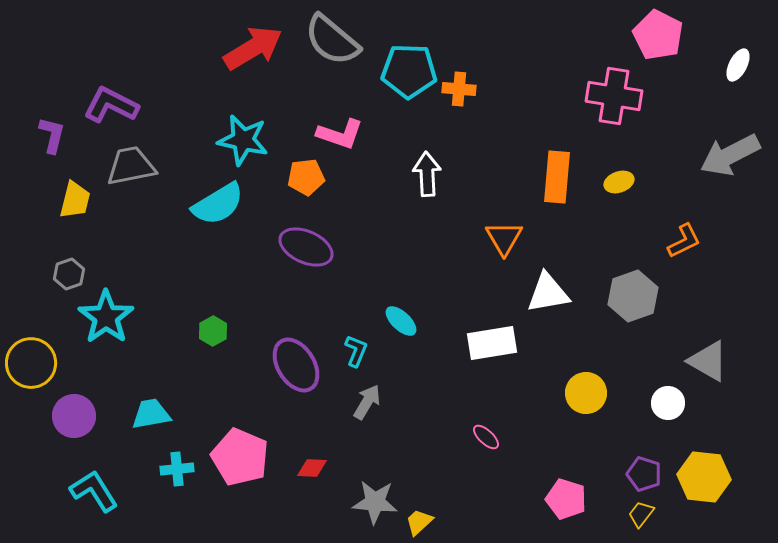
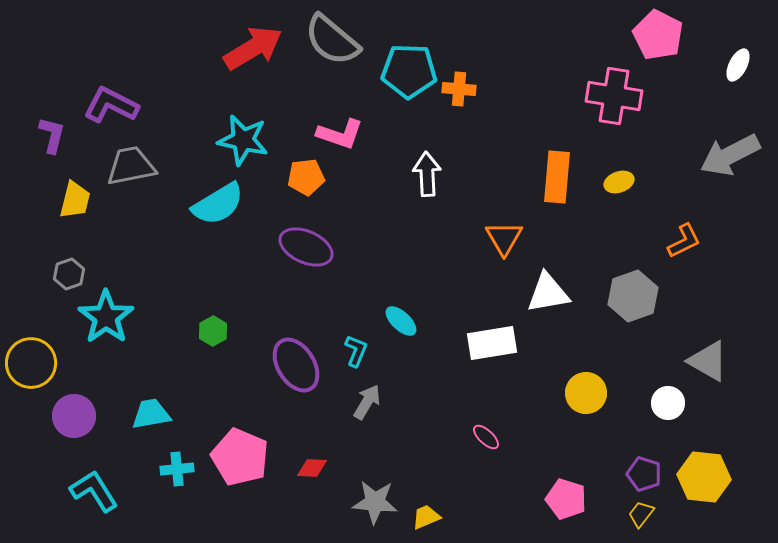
yellow trapezoid at (419, 522): moved 7 px right, 5 px up; rotated 20 degrees clockwise
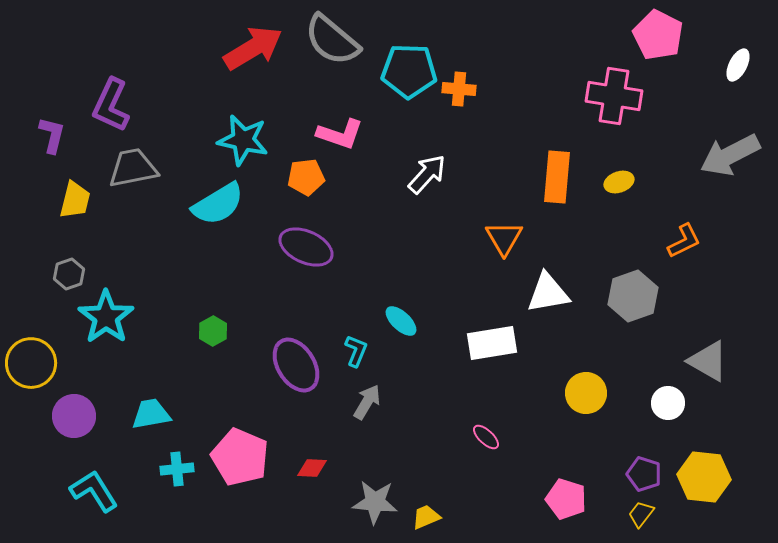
purple L-shape at (111, 105): rotated 92 degrees counterclockwise
gray trapezoid at (131, 166): moved 2 px right, 2 px down
white arrow at (427, 174): rotated 45 degrees clockwise
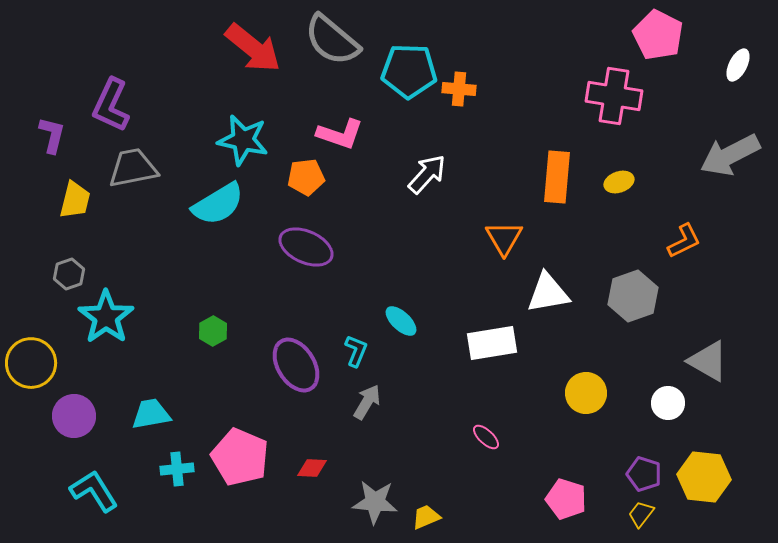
red arrow at (253, 48): rotated 70 degrees clockwise
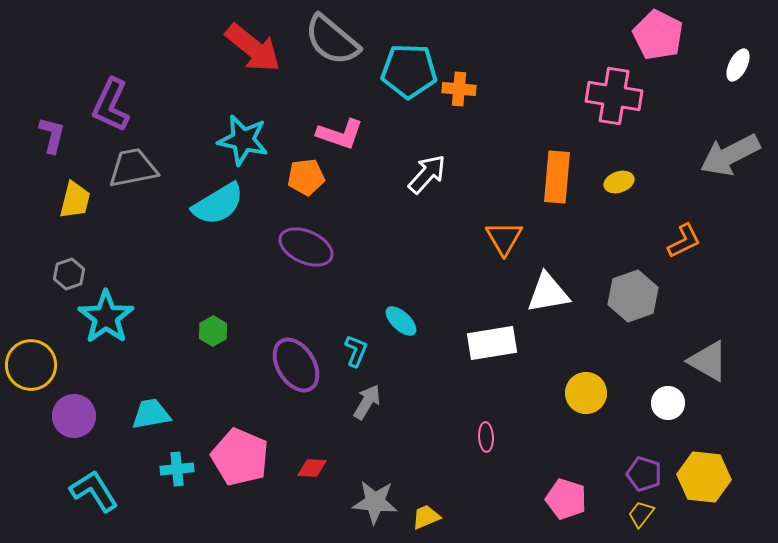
yellow circle at (31, 363): moved 2 px down
pink ellipse at (486, 437): rotated 44 degrees clockwise
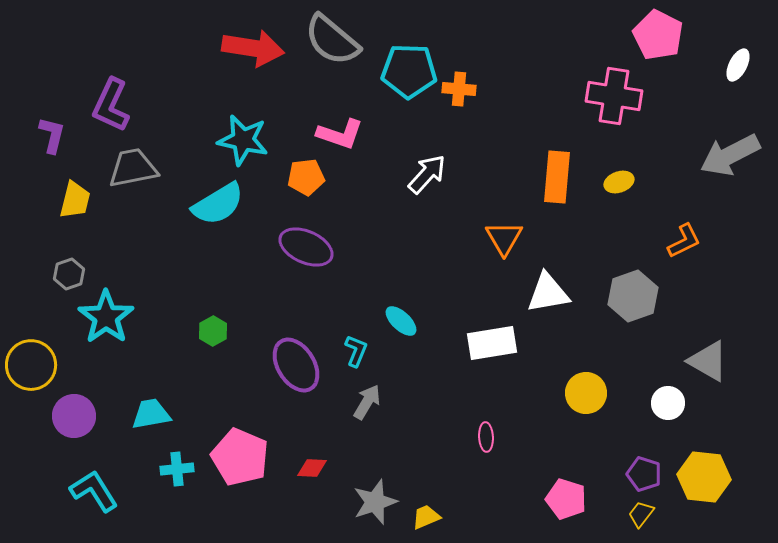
red arrow at (253, 48): rotated 30 degrees counterclockwise
gray star at (375, 502): rotated 24 degrees counterclockwise
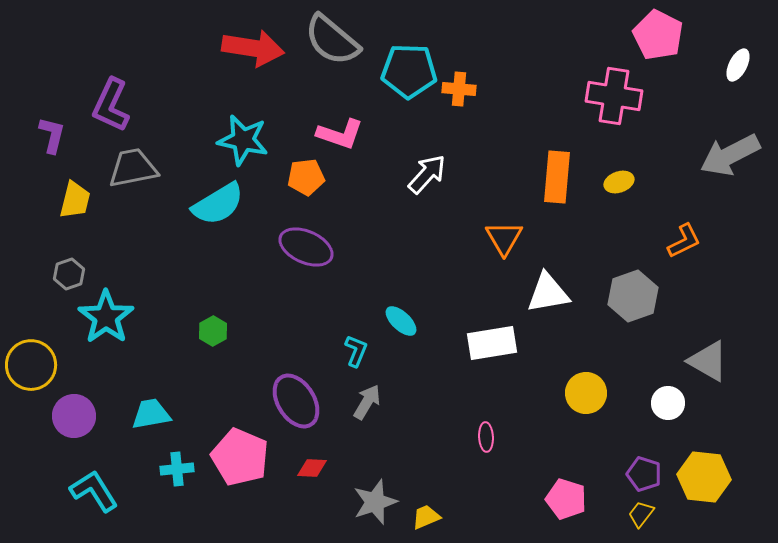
purple ellipse at (296, 365): moved 36 px down
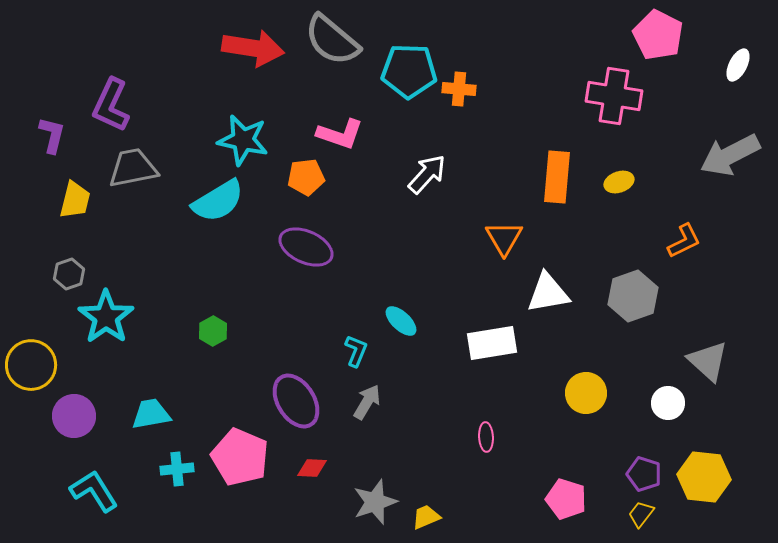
cyan semicircle at (218, 204): moved 3 px up
gray triangle at (708, 361): rotated 12 degrees clockwise
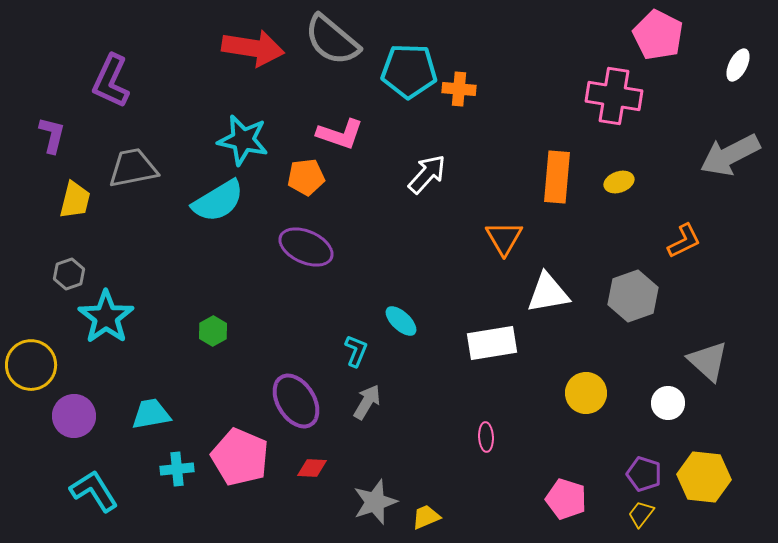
purple L-shape at (111, 105): moved 24 px up
